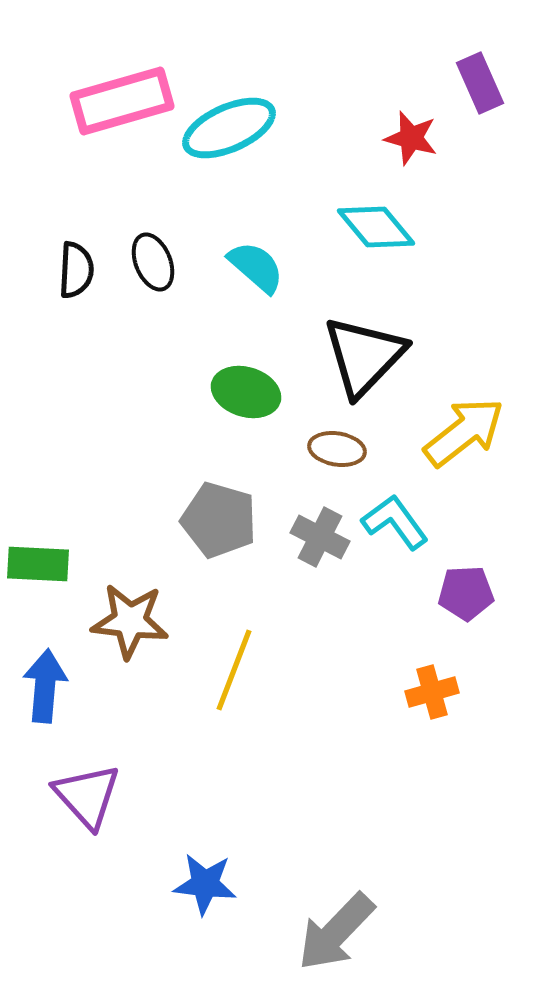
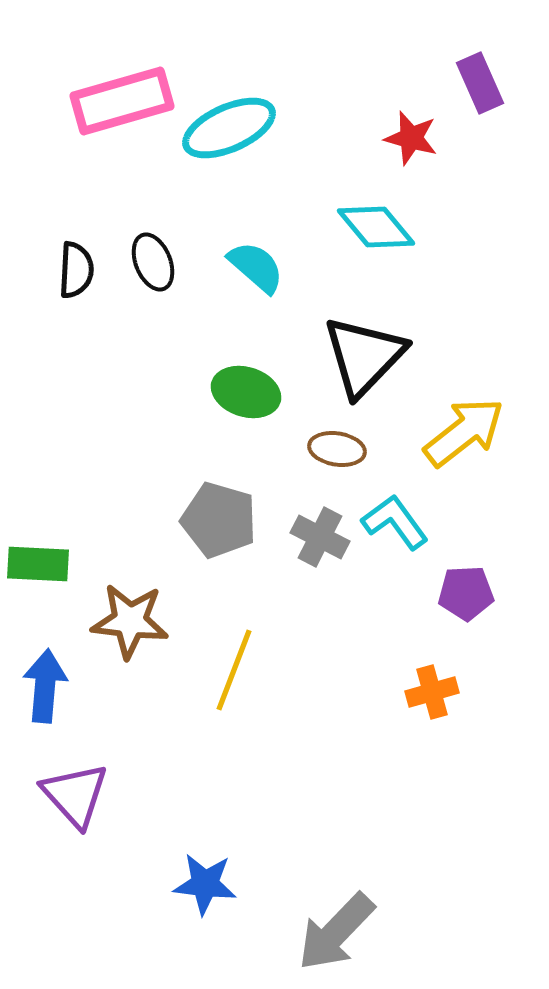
purple triangle: moved 12 px left, 1 px up
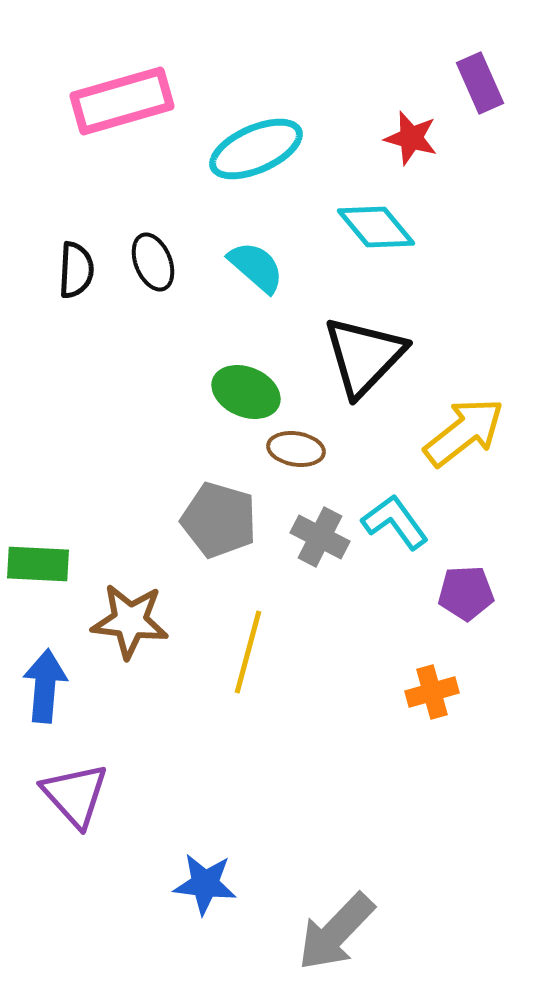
cyan ellipse: moved 27 px right, 21 px down
green ellipse: rotated 6 degrees clockwise
brown ellipse: moved 41 px left
yellow line: moved 14 px right, 18 px up; rotated 6 degrees counterclockwise
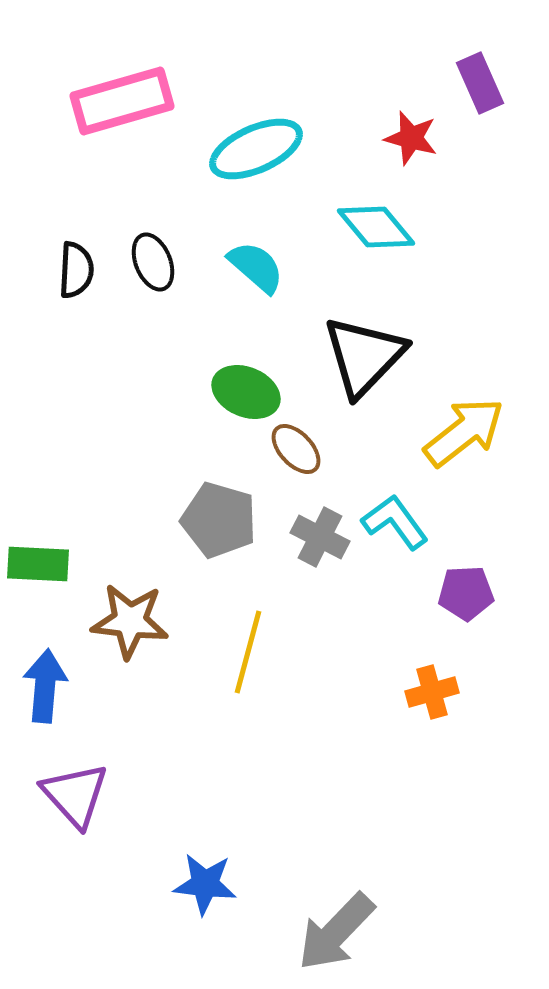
brown ellipse: rotated 38 degrees clockwise
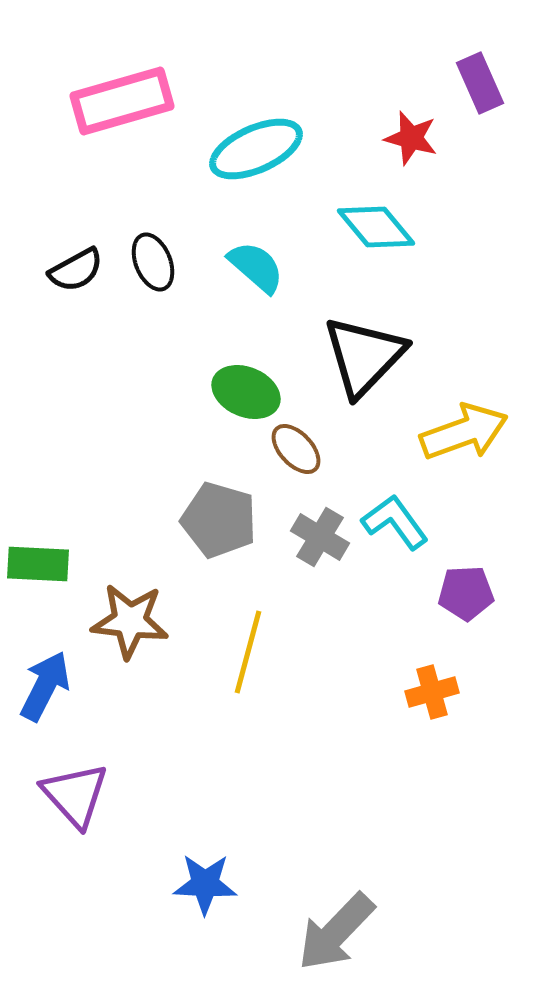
black semicircle: rotated 58 degrees clockwise
yellow arrow: rotated 18 degrees clockwise
gray cross: rotated 4 degrees clockwise
blue arrow: rotated 22 degrees clockwise
blue star: rotated 4 degrees counterclockwise
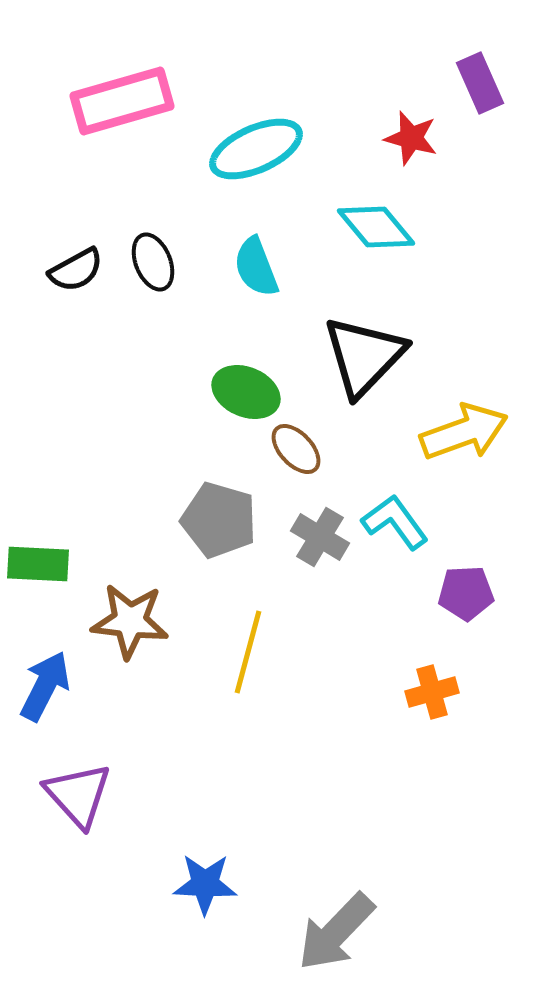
cyan semicircle: rotated 152 degrees counterclockwise
purple triangle: moved 3 px right
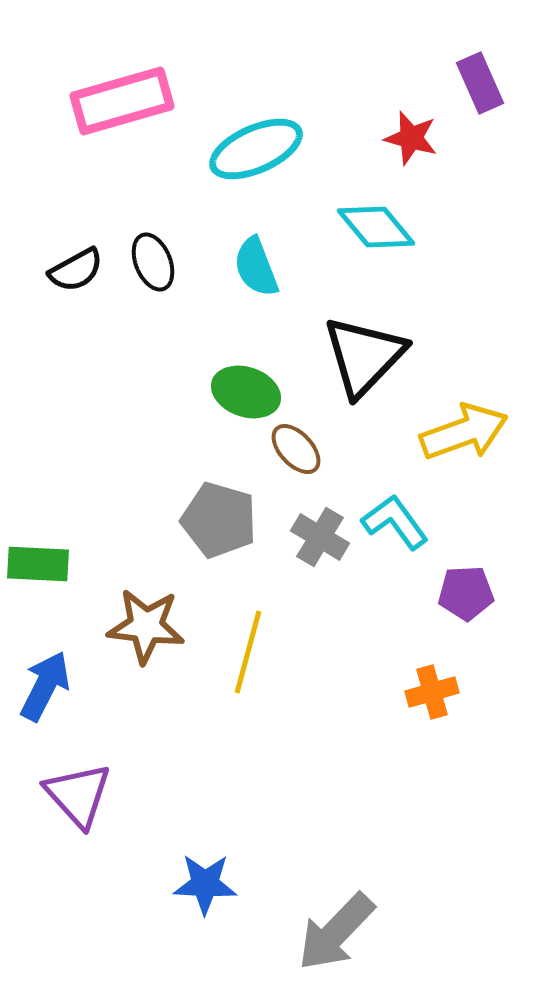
green ellipse: rotated 4 degrees counterclockwise
brown star: moved 16 px right, 5 px down
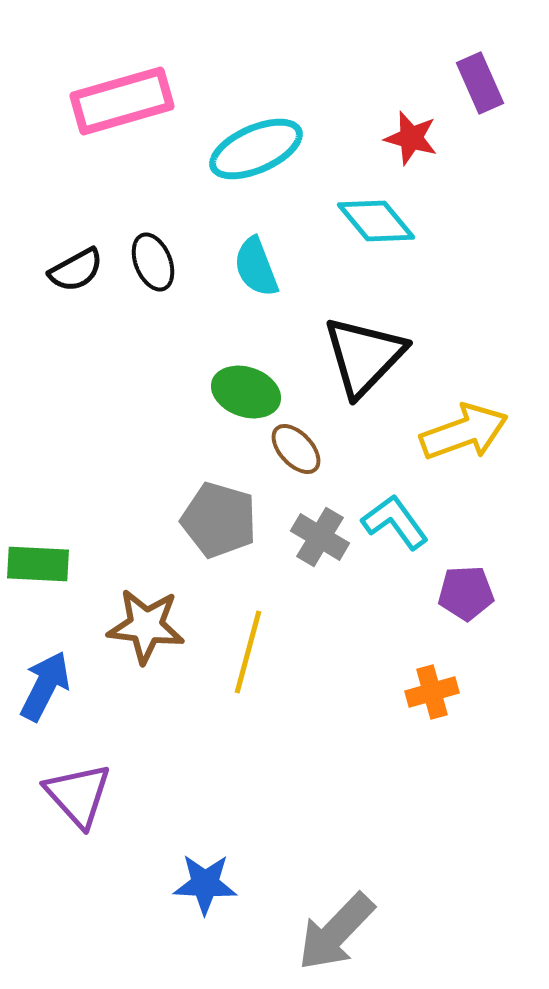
cyan diamond: moved 6 px up
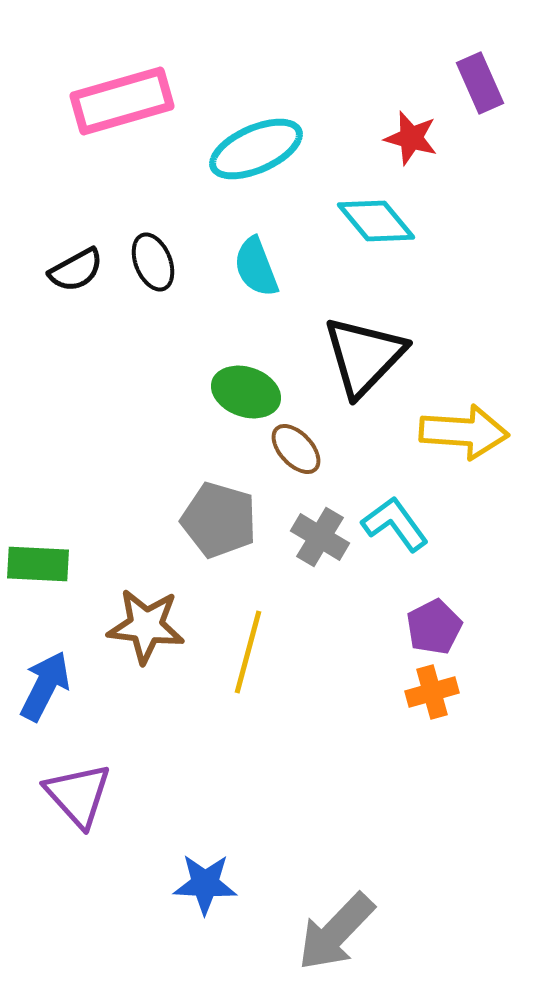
yellow arrow: rotated 24 degrees clockwise
cyan L-shape: moved 2 px down
purple pentagon: moved 32 px left, 34 px down; rotated 24 degrees counterclockwise
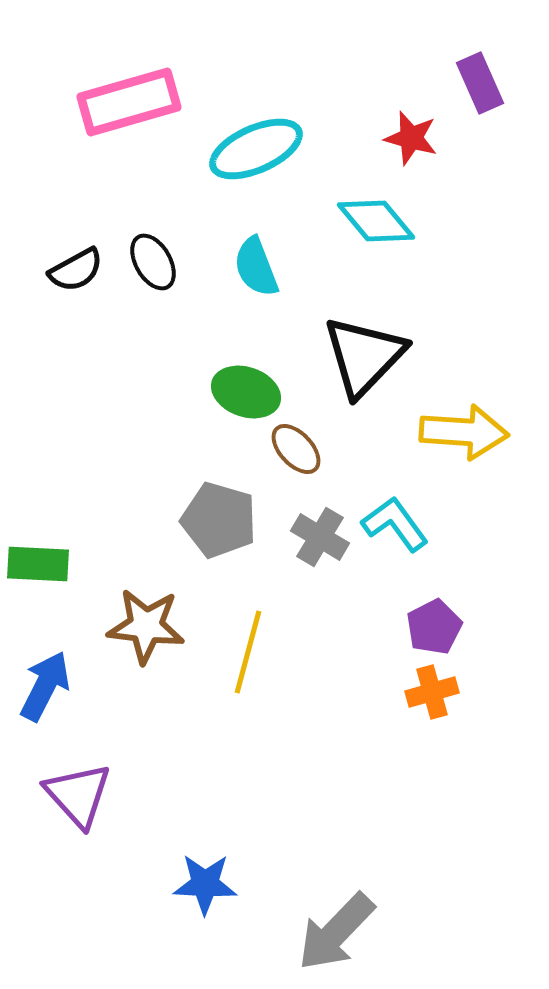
pink rectangle: moved 7 px right, 1 px down
black ellipse: rotated 8 degrees counterclockwise
